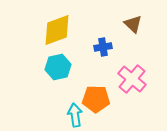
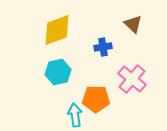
cyan hexagon: moved 5 px down
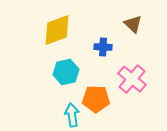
blue cross: rotated 12 degrees clockwise
cyan hexagon: moved 8 px right
cyan arrow: moved 3 px left
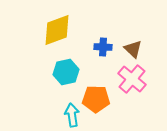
brown triangle: moved 25 px down
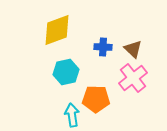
pink cross: moved 1 px right, 1 px up; rotated 12 degrees clockwise
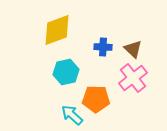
cyan arrow: rotated 40 degrees counterclockwise
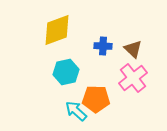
blue cross: moved 1 px up
cyan arrow: moved 4 px right, 4 px up
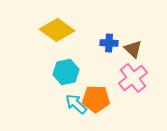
yellow diamond: rotated 56 degrees clockwise
blue cross: moved 6 px right, 3 px up
cyan arrow: moved 7 px up
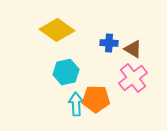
brown triangle: rotated 12 degrees counterclockwise
cyan arrow: rotated 45 degrees clockwise
